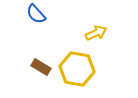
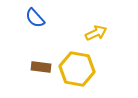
blue semicircle: moved 1 px left, 4 px down
brown rectangle: rotated 24 degrees counterclockwise
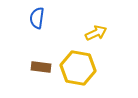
blue semicircle: moved 2 px right; rotated 50 degrees clockwise
yellow hexagon: moved 1 px right, 1 px up
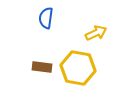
blue semicircle: moved 9 px right
brown rectangle: moved 1 px right
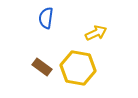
brown rectangle: rotated 30 degrees clockwise
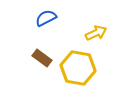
blue semicircle: rotated 55 degrees clockwise
brown rectangle: moved 9 px up
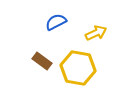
blue semicircle: moved 10 px right, 4 px down
brown rectangle: moved 3 px down
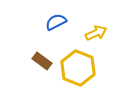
yellow hexagon: rotated 12 degrees clockwise
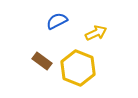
blue semicircle: moved 1 px right, 1 px up
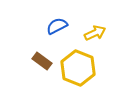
blue semicircle: moved 5 px down
yellow arrow: moved 1 px left
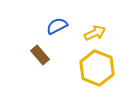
brown rectangle: moved 2 px left, 6 px up; rotated 12 degrees clockwise
yellow hexagon: moved 19 px right
